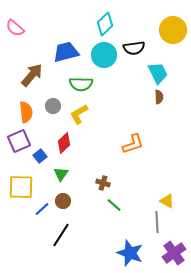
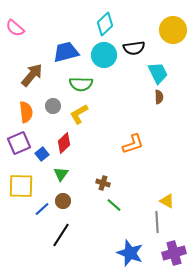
purple square: moved 2 px down
blue square: moved 2 px right, 2 px up
yellow square: moved 1 px up
purple cross: rotated 20 degrees clockwise
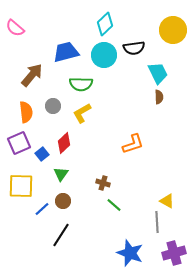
yellow L-shape: moved 3 px right, 1 px up
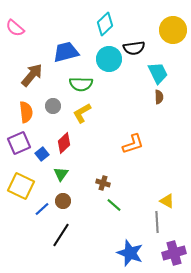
cyan circle: moved 5 px right, 4 px down
yellow square: rotated 24 degrees clockwise
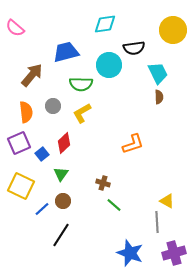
cyan diamond: rotated 35 degrees clockwise
cyan circle: moved 6 px down
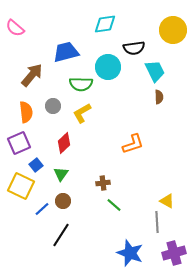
cyan circle: moved 1 px left, 2 px down
cyan trapezoid: moved 3 px left, 2 px up
blue square: moved 6 px left, 11 px down
brown cross: rotated 24 degrees counterclockwise
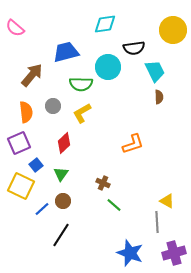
brown cross: rotated 32 degrees clockwise
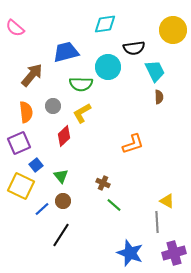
red diamond: moved 7 px up
green triangle: moved 2 px down; rotated 14 degrees counterclockwise
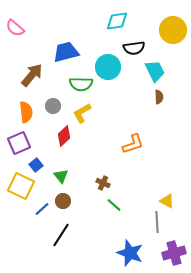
cyan diamond: moved 12 px right, 3 px up
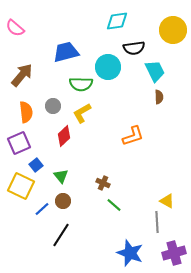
brown arrow: moved 10 px left
orange L-shape: moved 8 px up
